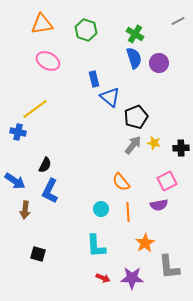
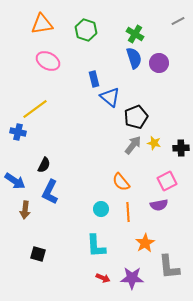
black semicircle: moved 1 px left
blue L-shape: moved 1 px down
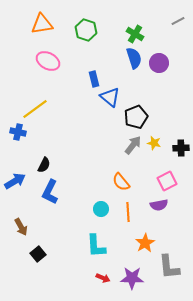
blue arrow: rotated 65 degrees counterclockwise
brown arrow: moved 4 px left, 17 px down; rotated 36 degrees counterclockwise
black square: rotated 35 degrees clockwise
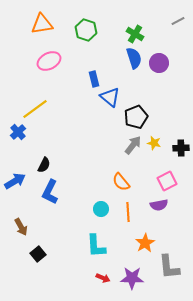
pink ellipse: moved 1 px right; rotated 55 degrees counterclockwise
blue cross: rotated 35 degrees clockwise
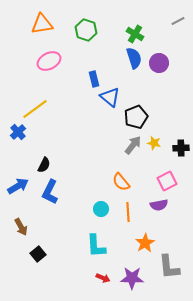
blue arrow: moved 3 px right, 5 px down
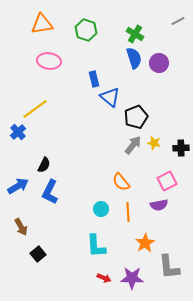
pink ellipse: rotated 35 degrees clockwise
red arrow: moved 1 px right
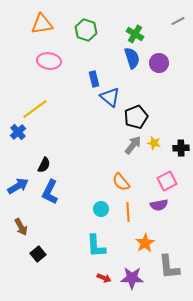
blue semicircle: moved 2 px left
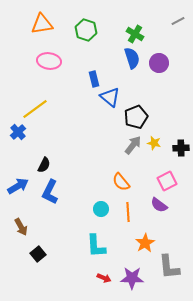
purple semicircle: rotated 48 degrees clockwise
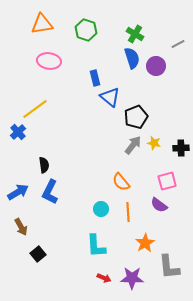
gray line: moved 23 px down
purple circle: moved 3 px left, 3 px down
blue rectangle: moved 1 px right, 1 px up
black semicircle: rotated 35 degrees counterclockwise
pink square: rotated 12 degrees clockwise
blue arrow: moved 6 px down
